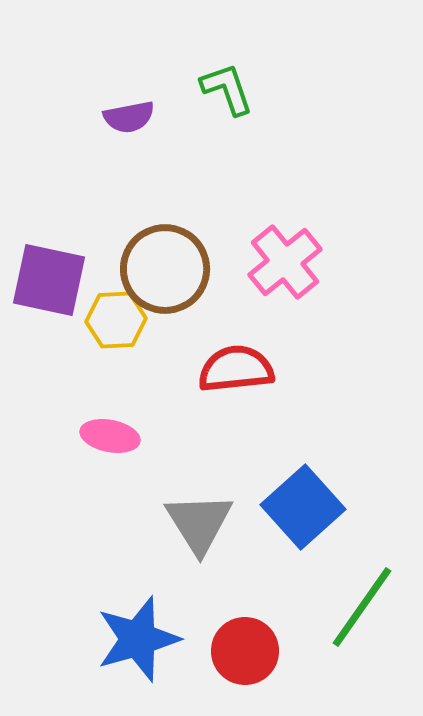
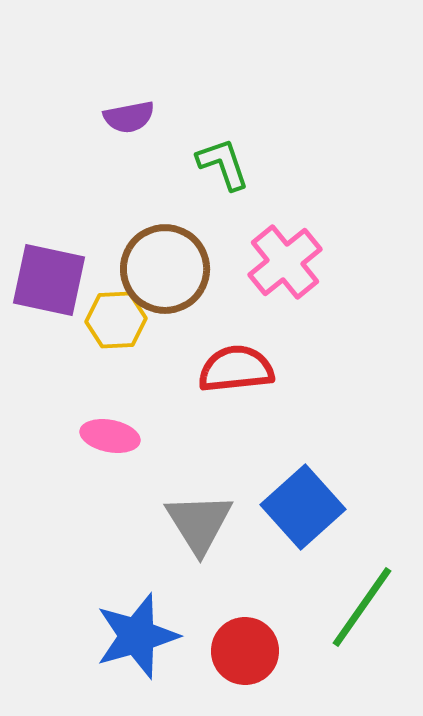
green L-shape: moved 4 px left, 75 px down
blue star: moved 1 px left, 3 px up
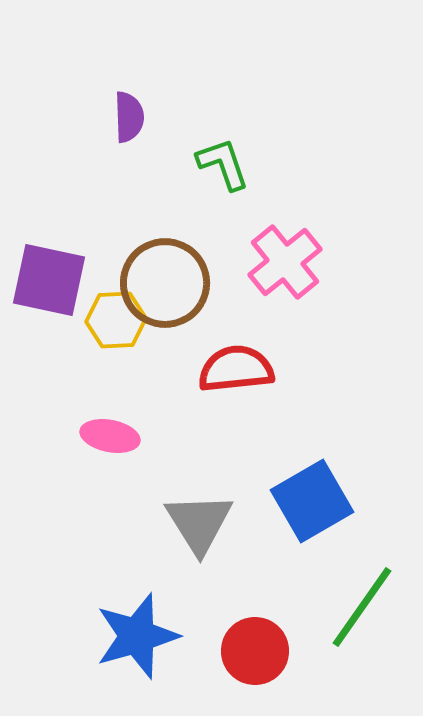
purple semicircle: rotated 81 degrees counterclockwise
brown circle: moved 14 px down
blue square: moved 9 px right, 6 px up; rotated 12 degrees clockwise
red circle: moved 10 px right
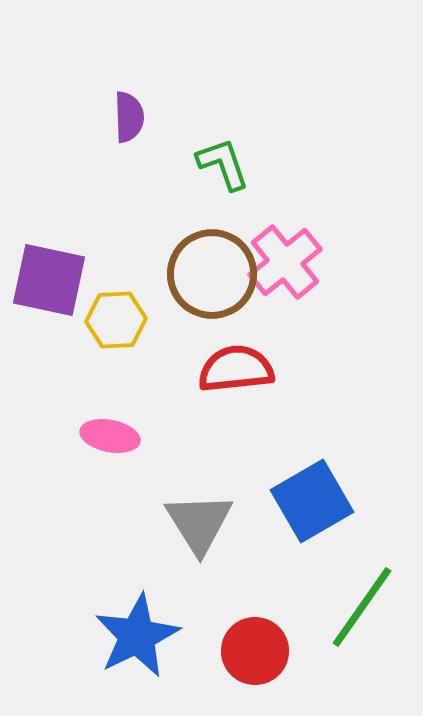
brown circle: moved 47 px right, 9 px up
blue star: rotated 10 degrees counterclockwise
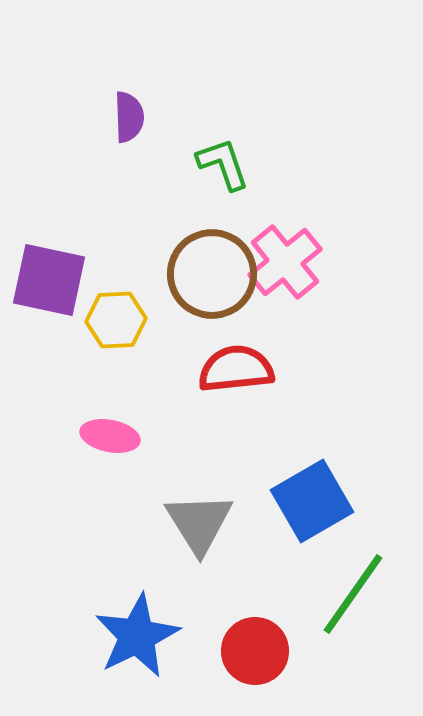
green line: moved 9 px left, 13 px up
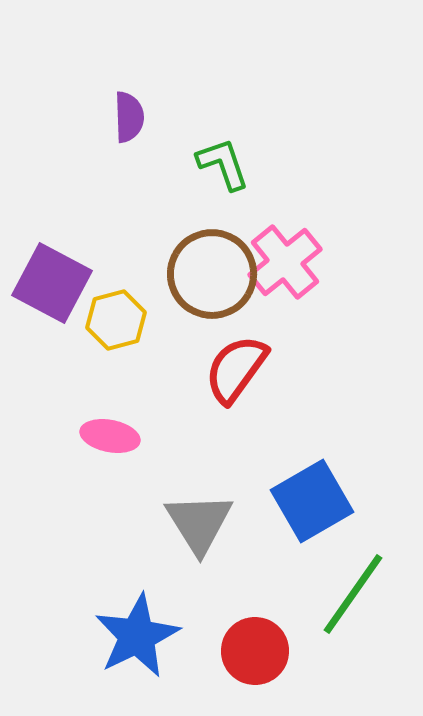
purple square: moved 3 px right, 3 px down; rotated 16 degrees clockwise
yellow hexagon: rotated 12 degrees counterclockwise
red semicircle: rotated 48 degrees counterclockwise
